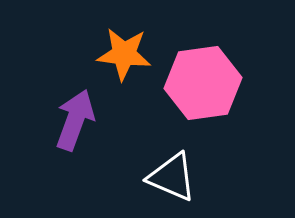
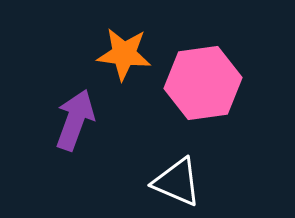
white triangle: moved 5 px right, 5 px down
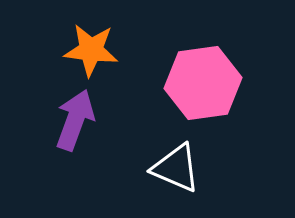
orange star: moved 33 px left, 4 px up
white triangle: moved 1 px left, 14 px up
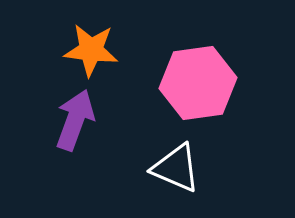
pink hexagon: moved 5 px left
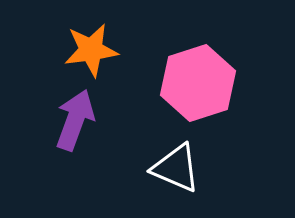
orange star: rotated 14 degrees counterclockwise
pink hexagon: rotated 10 degrees counterclockwise
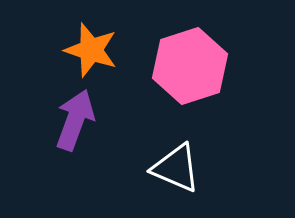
orange star: rotated 26 degrees clockwise
pink hexagon: moved 8 px left, 17 px up
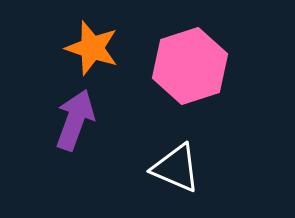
orange star: moved 1 px right, 2 px up
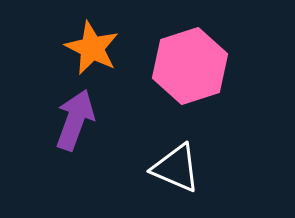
orange star: rotated 8 degrees clockwise
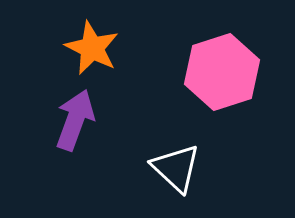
pink hexagon: moved 32 px right, 6 px down
white triangle: rotated 20 degrees clockwise
